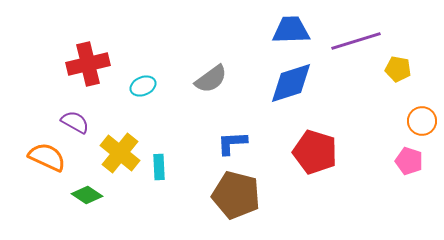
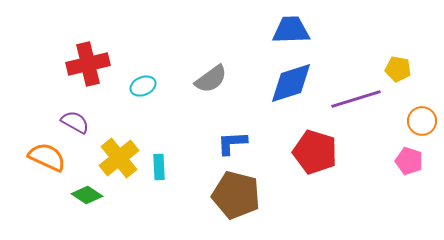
purple line: moved 58 px down
yellow cross: moved 1 px left, 5 px down; rotated 12 degrees clockwise
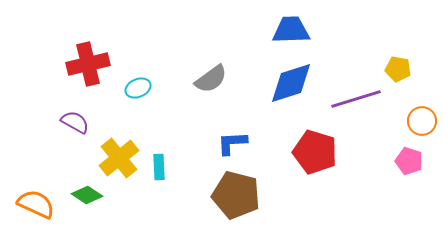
cyan ellipse: moved 5 px left, 2 px down
orange semicircle: moved 11 px left, 47 px down
